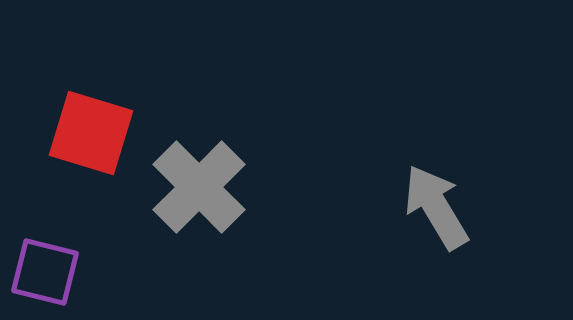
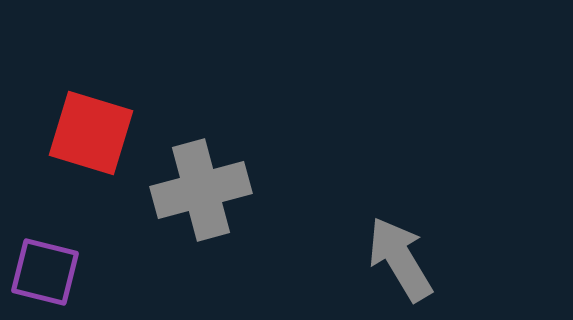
gray cross: moved 2 px right, 3 px down; rotated 30 degrees clockwise
gray arrow: moved 36 px left, 52 px down
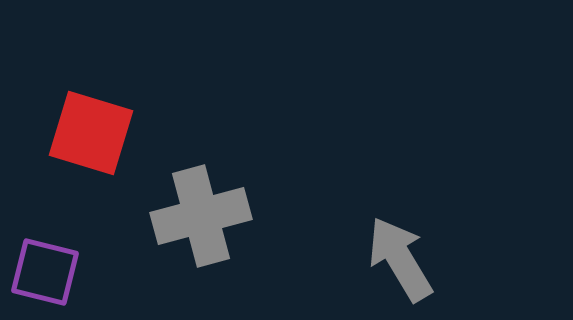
gray cross: moved 26 px down
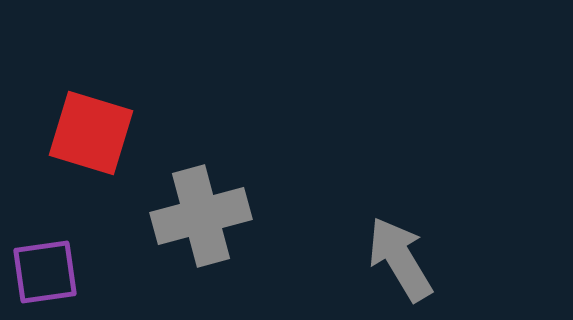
purple square: rotated 22 degrees counterclockwise
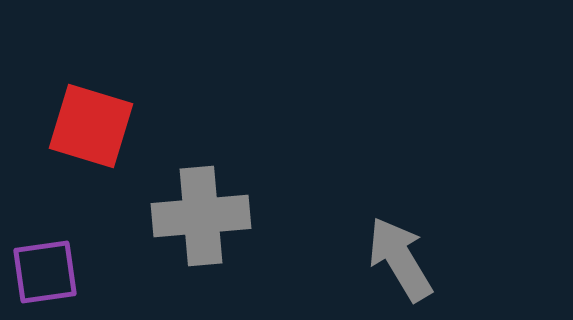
red square: moved 7 px up
gray cross: rotated 10 degrees clockwise
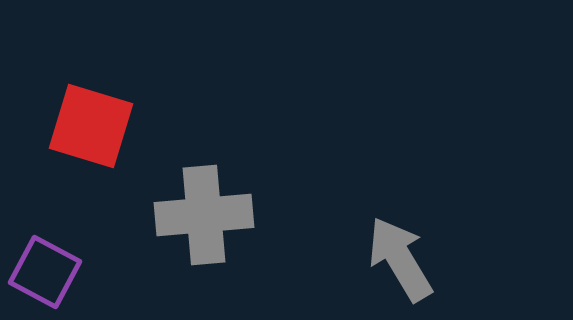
gray cross: moved 3 px right, 1 px up
purple square: rotated 36 degrees clockwise
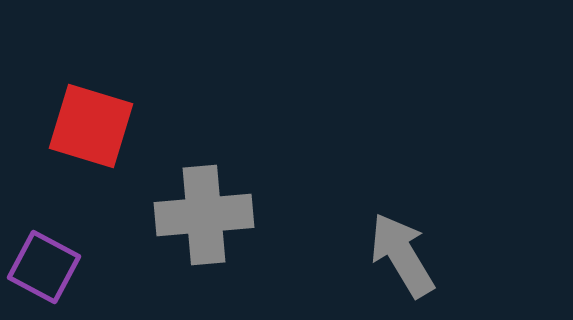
gray arrow: moved 2 px right, 4 px up
purple square: moved 1 px left, 5 px up
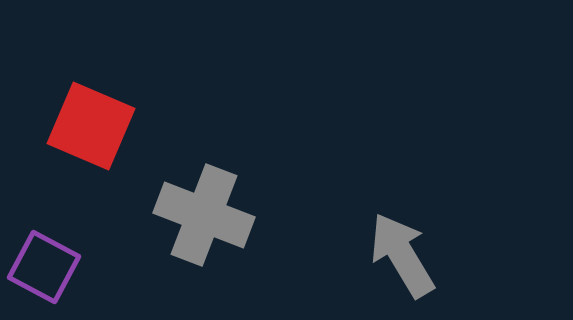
red square: rotated 6 degrees clockwise
gray cross: rotated 26 degrees clockwise
